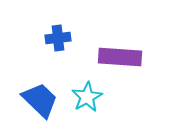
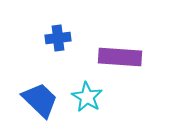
cyan star: rotated 12 degrees counterclockwise
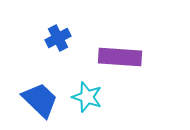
blue cross: rotated 20 degrees counterclockwise
cyan star: rotated 12 degrees counterclockwise
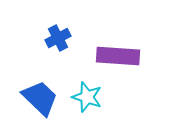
purple rectangle: moved 2 px left, 1 px up
blue trapezoid: moved 2 px up
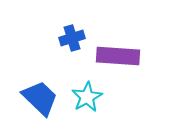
blue cross: moved 14 px right; rotated 10 degrees clockwise
cyan star: rotated 24 degrees clockwise
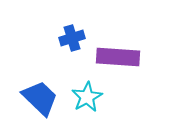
purple rectangle: moved 1 px down
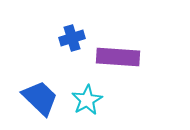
cyan star: moved 3 px down
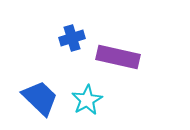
purple rectangle: rotated 9 degrees clockwise
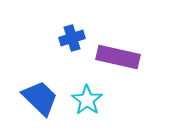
cyan star: rotated 8 degrees counterclockwise
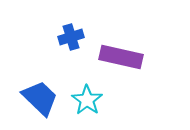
blue cross: moved 1 px left, 1 px up
purple rectangle: moved 3 px right
